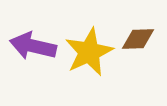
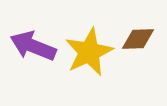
purple arrow: rotated 9 degrees clockwise
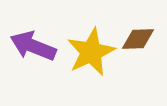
yellow star: moved 2 px right
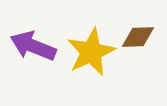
brown diamond: moved 2 px up
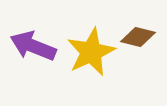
brown diamond: rotated 16 degrees clockwise
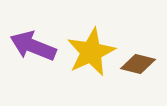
brown diamond: moved 27 px down
